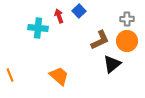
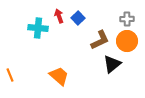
blue square: moved 1 px left, 7 px down
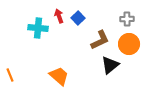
orange circle: moved 2 px right, 3 px down
black triangle: moved 2 px left, 1 px down
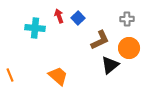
cyan cross: moved 3 px left
orange circle: moved 4 px down
orange trapezoid: moved 1 px left
